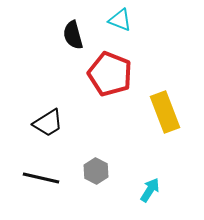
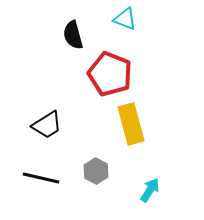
cyan triangle: moved 5 px right, 1 px up
yellow rectangle: moved 34 px left, 12 px down; rotated 6 degrees clockwise
black trapezoid: moved 1 px left, 2 px down
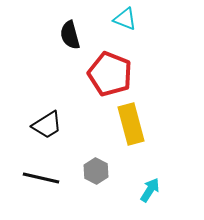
black semicircle: moved 3 px left
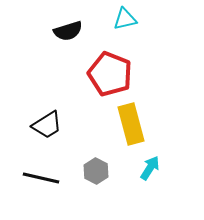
cyan triangle: rotated 35 degrees counterclockwise
black semicircle: moved 2 px left, 4 px up; rotated 92 degrees counterclockwise
cyan arrow: moved 22 px up
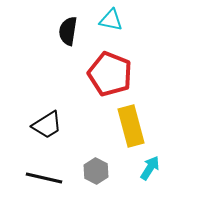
cyan triangle: moved 14 px left, 1 px down; rotated 25 degrees clockwise
black semicircle: rotated 116 degrees clockwise
yellow rectangle: moved 2 px down
black line: moved 3 px right
